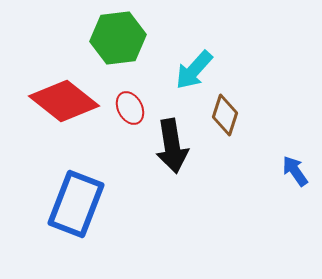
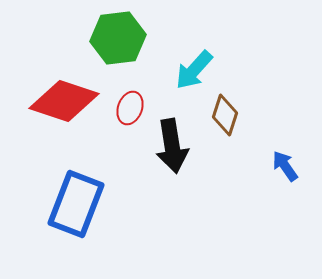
red diamond: rotated 20 degrees counterclockwise
red ellipse: rotated 48 degrees clockwise
blue arrow: moved 10 px left, 5 px up
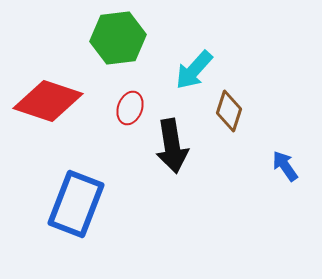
red diamond: moved 16 px left
brown diamond: moved 4 px right, 4 px up
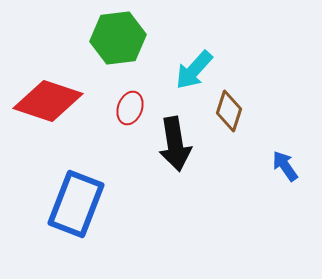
black arrow: moved 3 px right, 2 px up
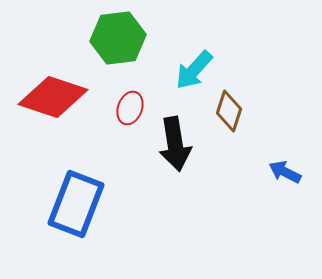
red diamond: moved 5 px right, 4 px up
blue arrow: moved 6 px down; rotated 28 degrees counterclockwise
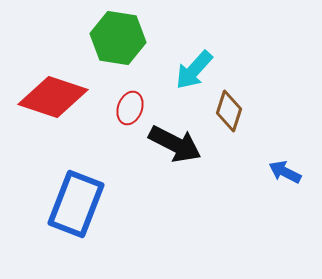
green hexagon: rotated 16 degrees clockwise
black arrow: rotated 54 degrees counterclockwise
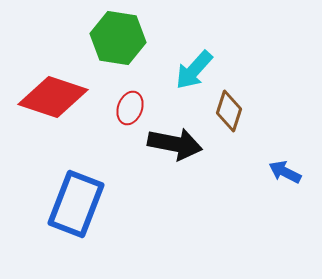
black arrow: rotated 16 degrees counterclockwise
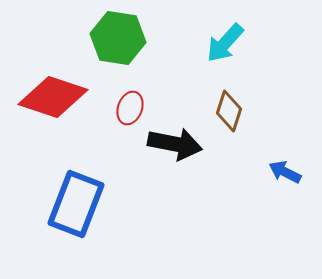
cyan arrow: moved 31 px right, 27 px up
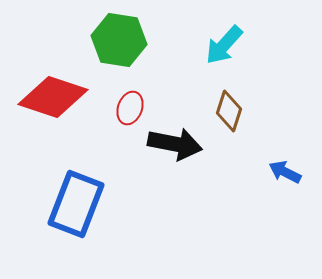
green hexagon: moved 1 px right, 2 px down
cyan arrow: moved 1 px left, 2 px down
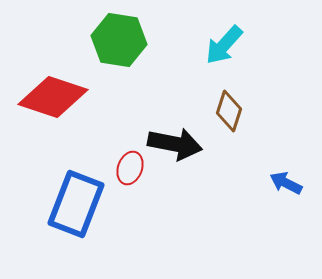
red ellipse: moved 60 px down
blue arrow: moved 1 px right, 11 px down
